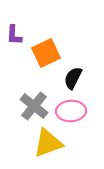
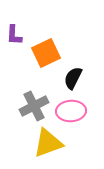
gray cross: rotated 24 degrees clockwise
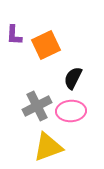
orange square: moved 8 px up
gray cross: moved 3 px right
yellow triangle: moved 4 px down
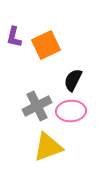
purple L-shape: moved 2 px down; rotated 10 degrees clockwise
black semicircle: moved 2 px down
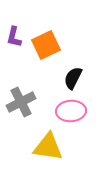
black semicircle: moved 2 px up
gray cross: moved 16 px left, 4 px up
yellow triangle: rotated 28 degrees clockwise
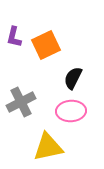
yellow triangle: rotated 20 degrees counterclockwise
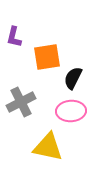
orange square: moved 1 px right, 12 px down; rotated 16 degrees clockwise
yellow triangle: rotated 24 degrees clockwise
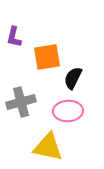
gray cross: rotated 12 degrees clockwise
pink ellipse: moved 3 px left
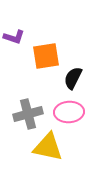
purple L-shape: rotated 85 degrees counterclockwise
orange square: moved 1 px left, 1 px up
gray cross: moved 7 px right, 12 px down
pink ellipse: moved 1 px right, 1 px down
